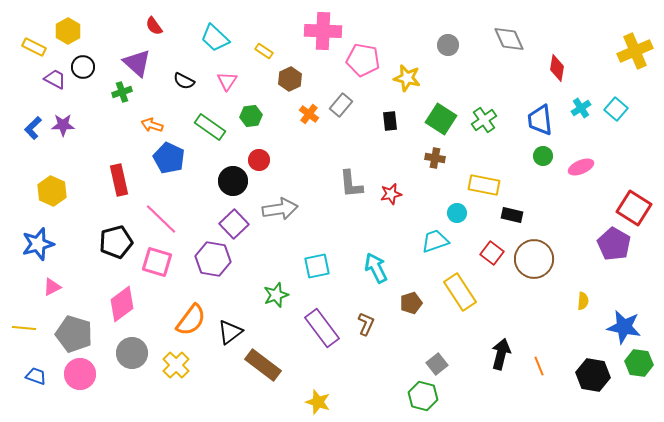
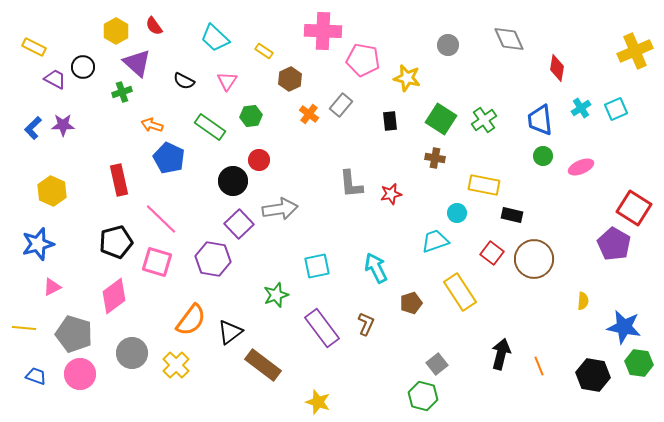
yellow hexagon at (68, 31): moved 48 px right
cyan square at (616, 109): rotated 25 degrees clockwise
purple square at (234, 224): moved 5 px right
pink diamond at (122, 304): moved 8 px left, 8 px up
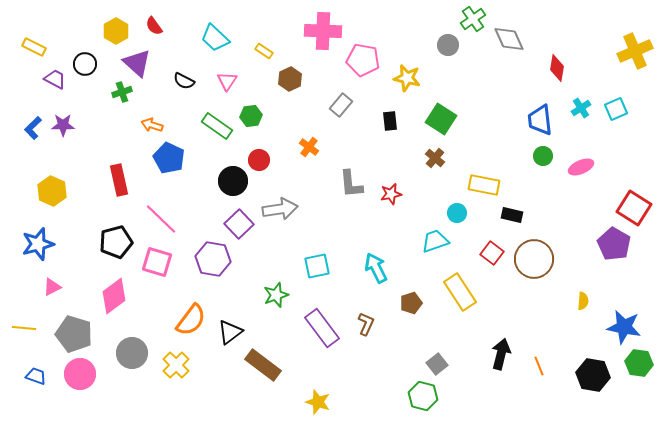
black circle at (83, 67): moved 2 px right, 3 px up
orange cross at (309, 114): moved 33 px down
green cross at (484, 120): moved 11 px left, 101 px up
green rectangle at (210, 127): moved 7 px right, 1 px up
brown cross at (435, 158): rotated 30 degrees clockwise
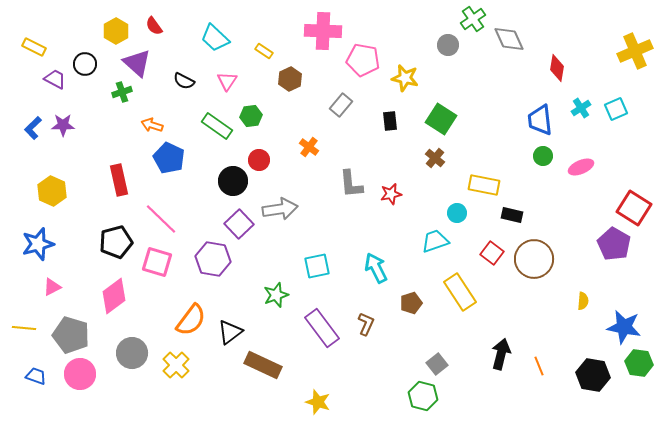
yellow star at (407, 78): moved 2 px left
gray pentagon at (74, 334): moved 3 px left, 1 px down
brown rectangle at (263, 365): rotated 12 degrees counterclockwise
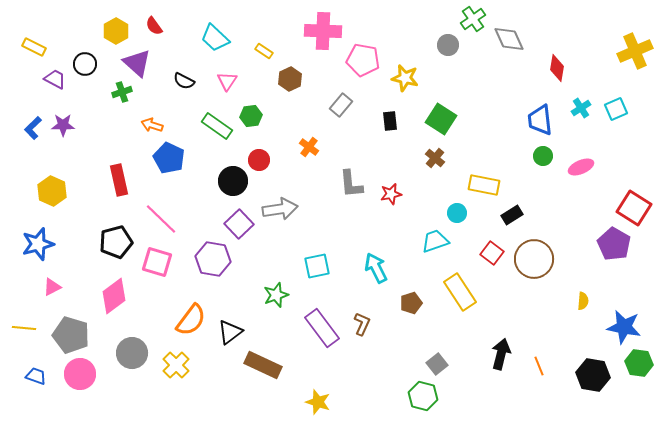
black rectangle at (512, 215): rotated 45 degrees counterclockwise
brown L-shape at (366, 324): moved 4 px left
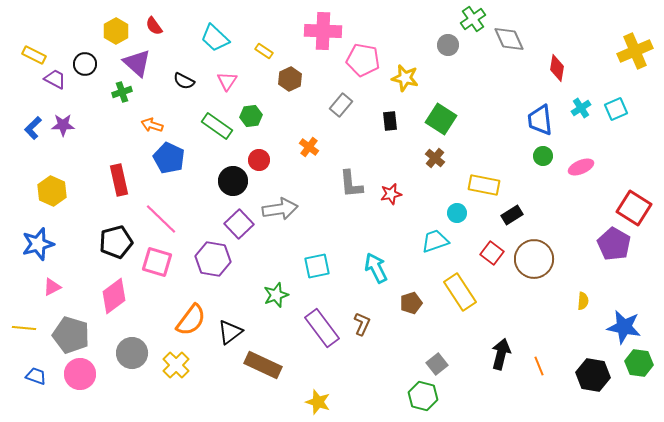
yellow rectangle at (34, 47): moved 8 px down
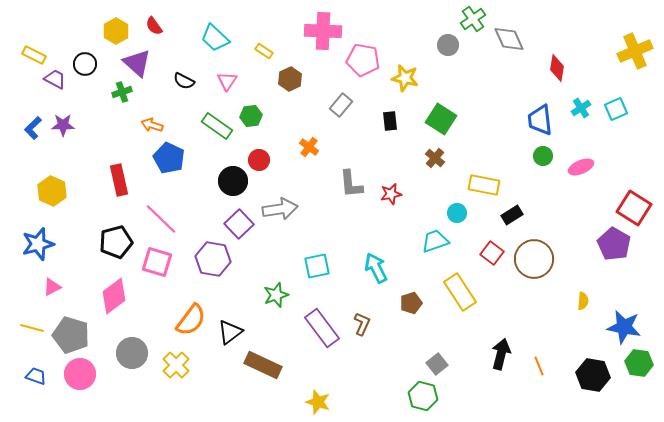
yellow line at (24, 328): moved 8 px right; rotated 10 degrees clockwise
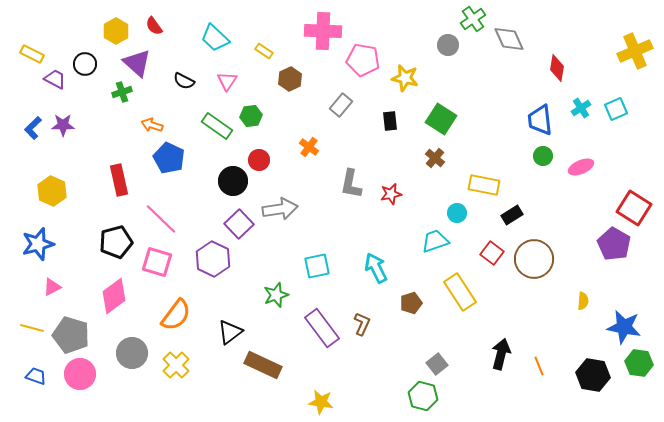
yellow rectangle at (34, 55): moved 2 px left, 1 px up
gray L-shape at (351, 184): rotated 16 degrees clockwise
purple hexagon at (213, 259): rotated 16 degrees clockwise
orange semicircle at (191, 320): moved 15 px left, 5 px up
yellow star at (318, 402): moved 3 px right; rotated 10 degrees counterclockwise
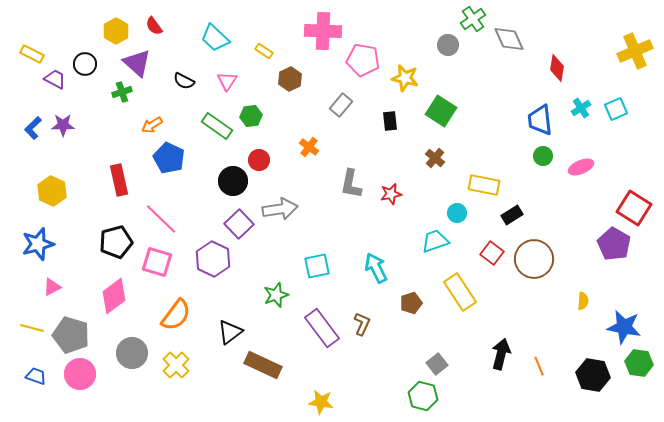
green square at (441, 119): moved 8 px up
orange arrow at (152, 125): rotated 50 degrees counterclockwise
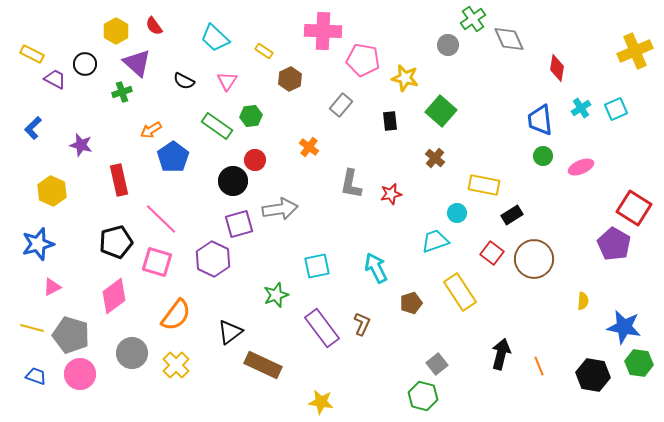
green square at (441, 111): rotated 8 degrees clockwise
purple star at (63, 125): moved 18 px right, 20 px down; rotated 15 degrees clockwise
orange arrow at (152, 125): moved 1 px left, 5 px down
blue pentagon at (169, 158): moved 4 px right, 1 px up; rotated 12 degrees clockwise
red circle at (259, 160): moved 4 px left
purple square at (239, 224): rotated 28 degrees clockwise
